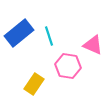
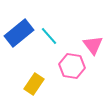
cyan line: rotated 24 degrees counterclockwise
pink triangle: rotated 30 degrees clockwise
pink hexagon: moved 4 px right
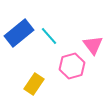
pink hexagon: rotated 25 degrees counterclockwise
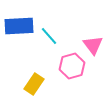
blue rectangle: moved 7 px up; rotated 36 degrees clockwise
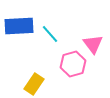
cyan line: moved 1 px right, 2 px up
pink triangle: moved 1 px up
pink hexagon: moved 1 px right, 2 px up
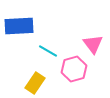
cyan line: moved 2 px left, 17 px down; rotated 18 degrees counterclockwise
pink hexagon: moved 1 px right, 5 px down
yellow rectangle: moved 1 px right, 1 px up
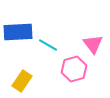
blue rectangle: moved 1 px left, 6 px down
cyan line: moved 6 px up
yellow rectangle: moved 13 px left, 2 px up
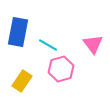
blue rectangle: rotated 76 degrees counterclockwise
pink hexagon: moved 13 px left
